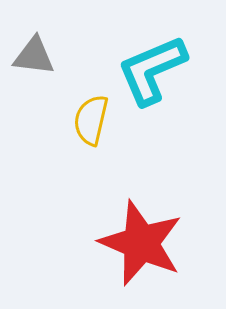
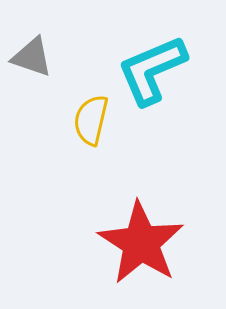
gray triangle: moved 2 px left, 1 px down; rotated 12 degrees clockwise
red star: rotated 10 degrees clockwise
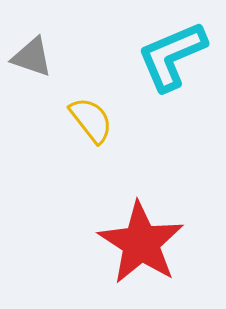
cyan L-shape: moved 20 px right, 14 px up
yellow semicircle: rotated 129 degrees clockwise
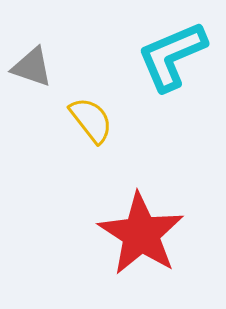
gray triangle: moved 10 px down
red star: moved 9 px up
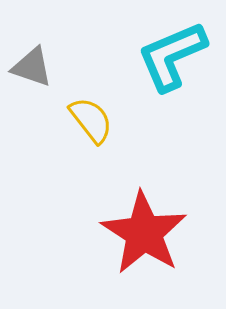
red star: moved 3 px right, 1 px up
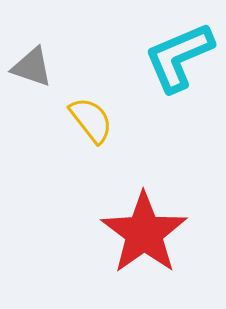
cyan L-shape: moved 7 px right, 1 px down
red star: rotated 4 degrees clockwise
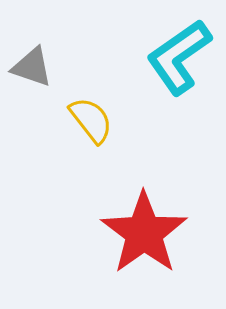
cyan L-shape: rotated 12 degrees counterclockwise
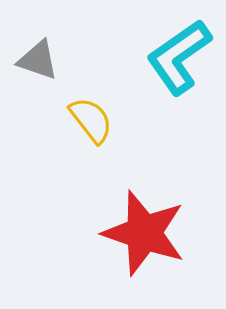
gray triangle: moved 6 px right, 7 px up
red star: rotated 18 degrees counterclockwise
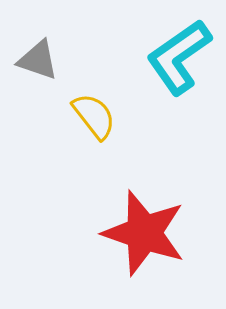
yellow semicircle: moved 3 px right, 4 px up
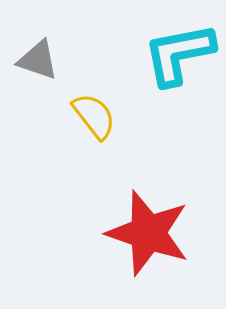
cyan L-shape: moved 3 px up; rotated 24 degrees clockwise
red star: moved 4 px right
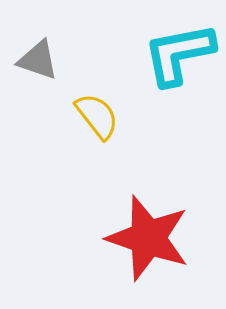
yellow semicircle: moved 3 px right
red star: moved 5 px down
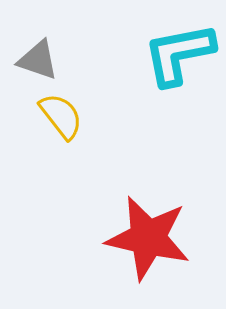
yellow semicircle: moved 36 px left
red star: rotated 6 degrees counterclockwise
